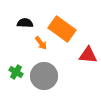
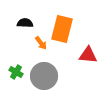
orange rectangle: rotated 68 degrees clockwise
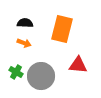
orange arrow: moved 17 px left; rotated 32 degrees counterclockwise
red triangle: moved 10 px left, 10 px down
gray circle: moved 3 px left
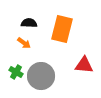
black semicircle: moved 4 px right
orange arrow: rotated 16 degrees clockwise
red triangle: moved 6 px right
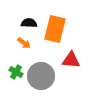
orange rectangle: moved 7 px left
red triangle: moved 13 px left, 5 px up
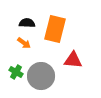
black semicircle: moved 2 px left
red triangle: moved 2 px right
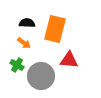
red triangle: moved 4 px left
green cross: moved 1 px right, 7 px up
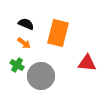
black semicircle: moved 1 px left, 1 px down; rotated 21 degrees clockwise
orange rectangle: moved 3 px right, 4 px down
red triangle: moved 18 px right, 3 px down
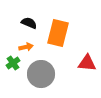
black semicircle: moved 3 px right, 1 px up
orange arrow: moved 2 px right, 4 px down; rotated 48 degrees counterclockwise
green cross: moved 4 px left, 2 px up; rotated 24 degrees clockwise
gray circle: moved 2 px up
